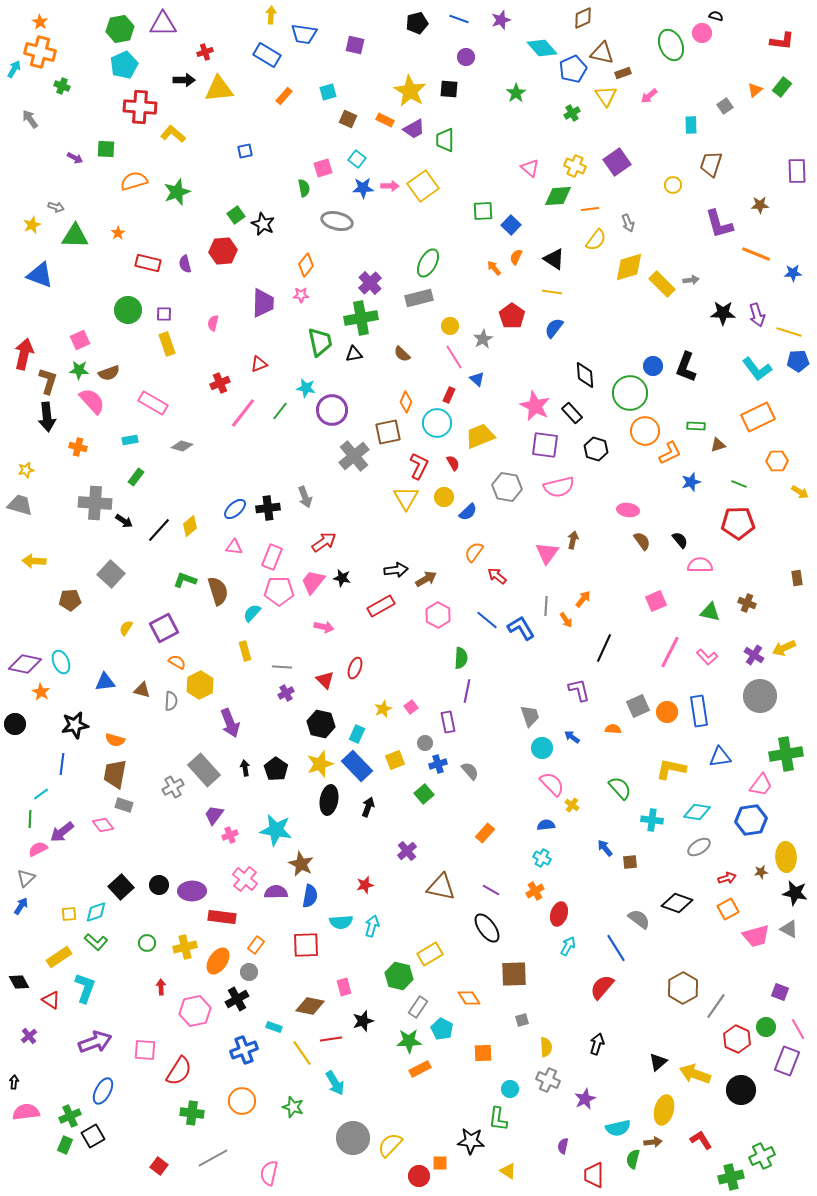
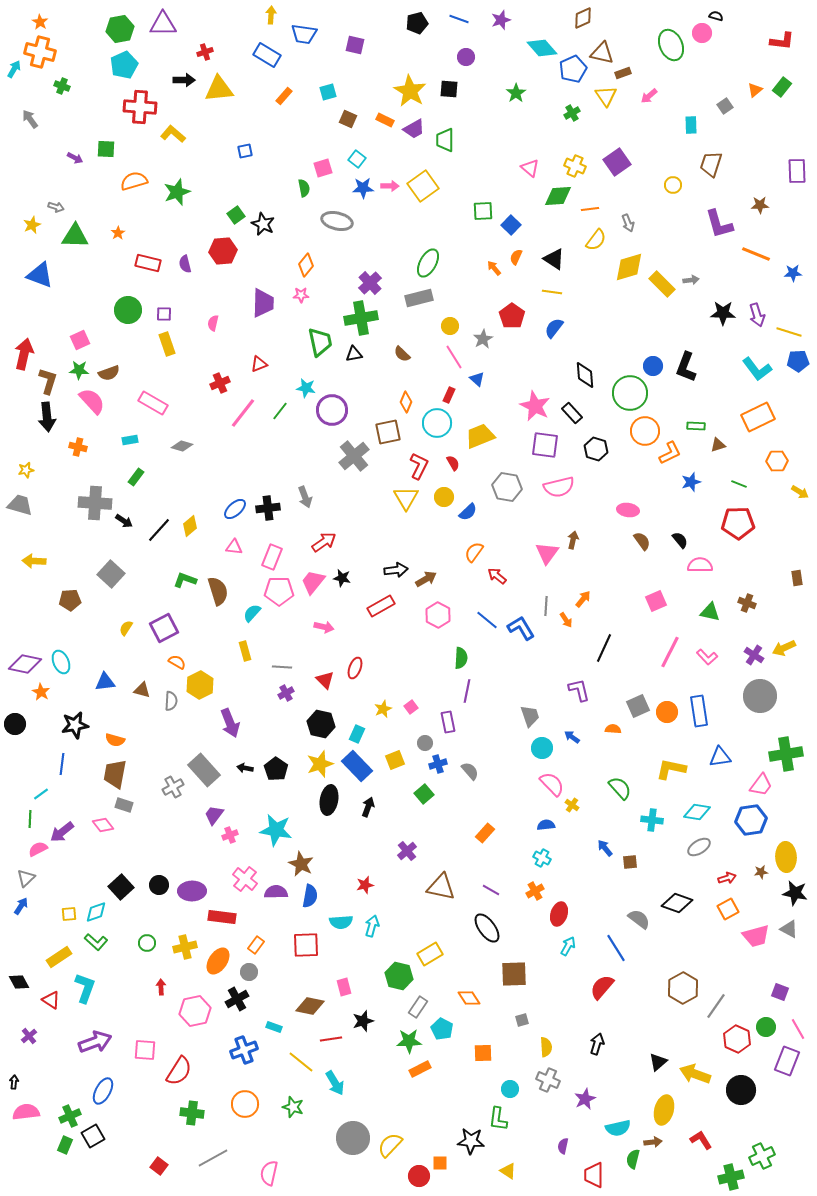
black arrow at (245, 768): rotated 70 degrees counterclockwise
yellow line at (302, 1053): moved 1 px left, 9 px down; rotated 16 degrees counterclockwise
orange circle at (242, 1101): moved 3 px right, 3 px down
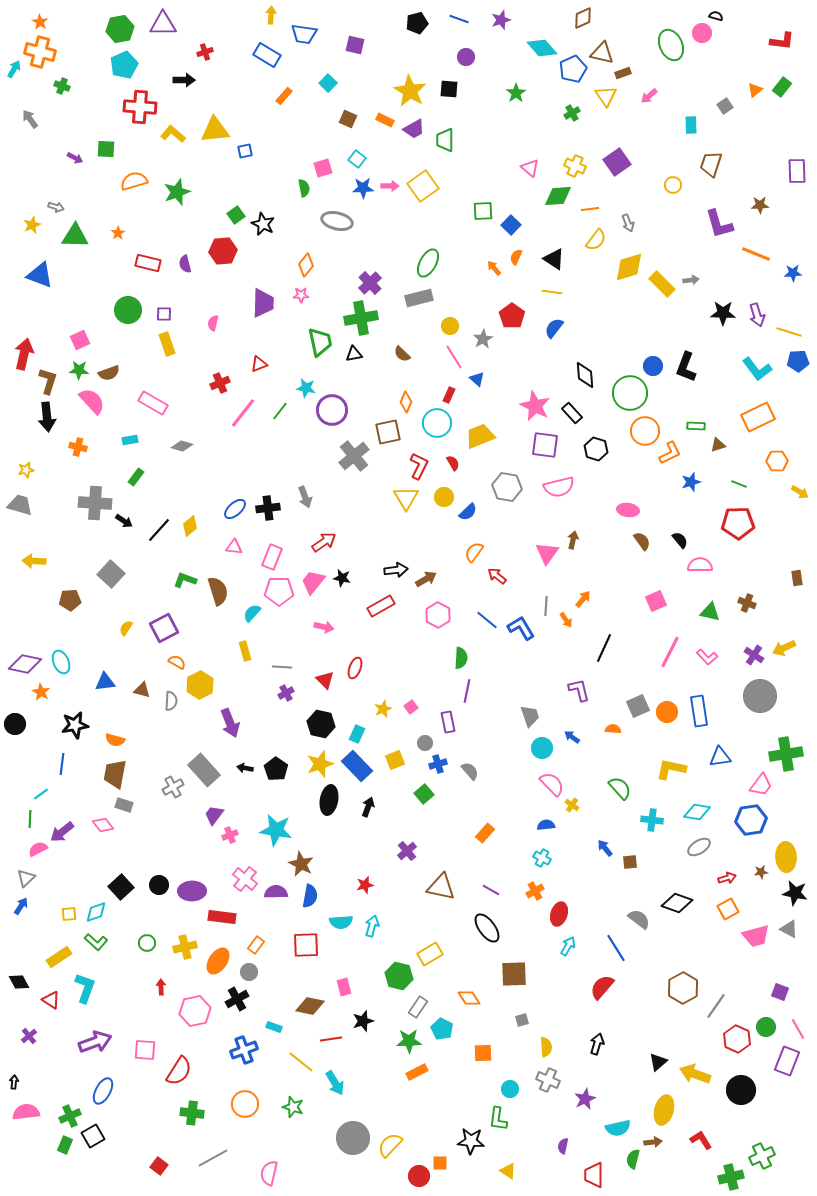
yellow triangle at (219, 89): moved 4 px left, 41 px down
cyan square at (328, 92): moved 9 px up; rotated 30 degrees counterclockwise
orange rectangle at (420, 1069): moved 3 px left, 3 px down
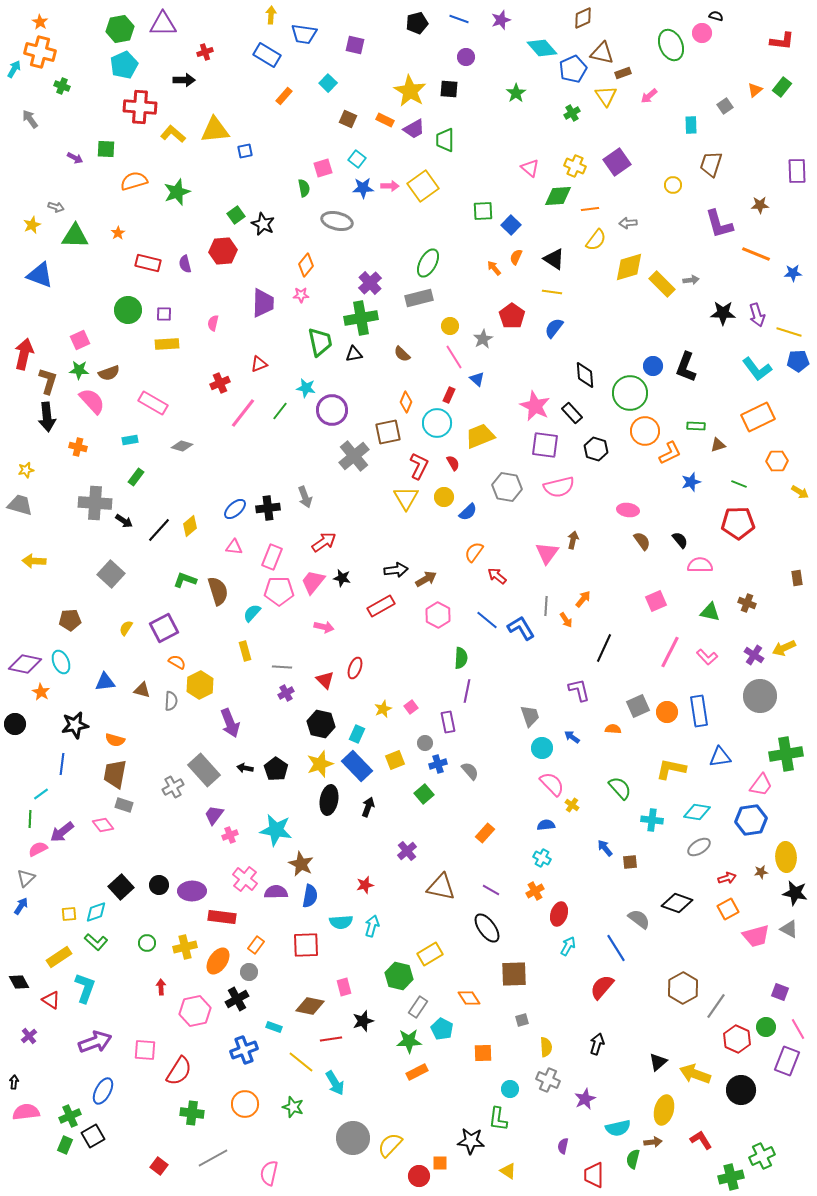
gray arrow at (628, 223): rotated 108 degrees clockwise
yellow rectangle at (167, 344): rotated 75 degrees counterclockwise
brown pentagon at (70, 600): moved 20 px down
